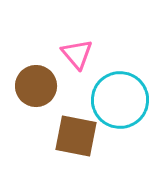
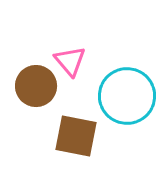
pink triangle: moved 7 px left, 7 px down
cyan circle: moved 7 px right, 4 px up
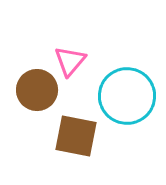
pink triangle: rotated 20 degrees clockwise
brown circle: moved 1 px right, 4 px down
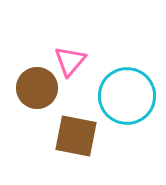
brown circle: moved 2 px up
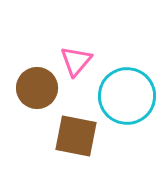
pink triangle: moved 6 px right
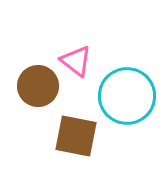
pink triangle: rotated 32 degrees counterclockwise
brown circle: moved 1 px right, 2 px up
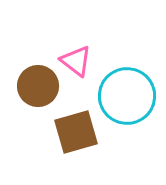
brown square: moved 4 px up; rotated 27 degrees counterclockwise
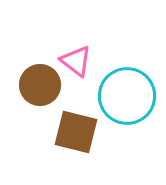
brown circle: moved 2 px right, 1 px up
brown square: rotated 30 degrees clockwise
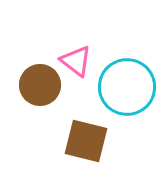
cyan circle: moved 9 px up
brown square: moved 10 px right, 9 px down
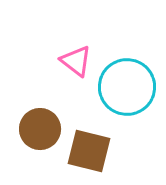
brown circle: moved 44 px down
brown square: moved 3 px right, 10 px down
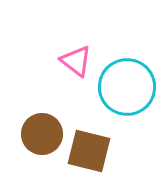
brown circle: moved 2 px right, 5 px down
